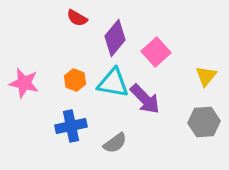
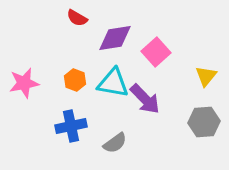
purple diamond: rotated 42 degrees clockwise
pink star: rotated 24 degrees counterclockwise
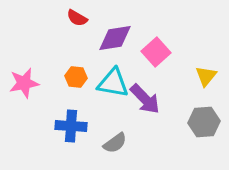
orange hexagon: moved 1 px right, 3 px up; rotated 15 degrees counterclockwise
blue cross: rotated 16 degrees clockwise
